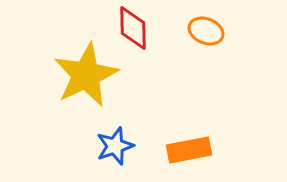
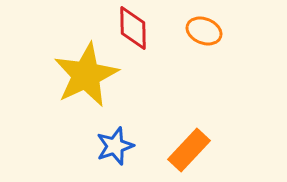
orange ellipse: moved 2 px left
orange rectangle: rotated 36 degrees counterclockwise
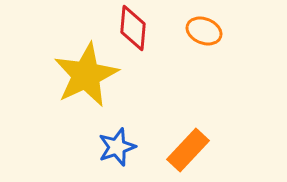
red diamond: rotated 6 degrees clockwise
blue star: moved 2 px right, 1 px down
orange rectangle: moved 1 px left
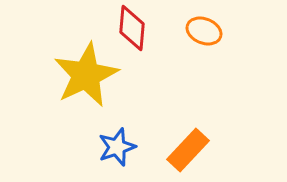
red diamond: moved 1 px left
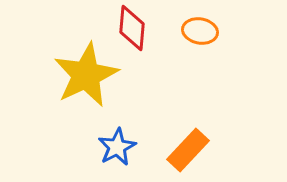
orange ellipse: moved 4 px left; rotated 12 degrees counterclockwise
blue star: rotated 9 degrees counterclockwise
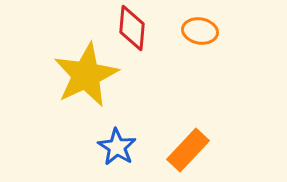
blue star: rotated 12 degrees counterclockwise
